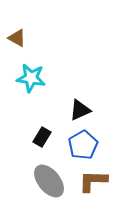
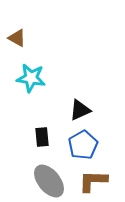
black rectangle: rotated 36 degrees counterclockwise
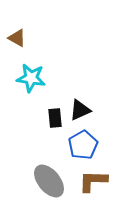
black rectangle: moved 13 px right, 19 px up
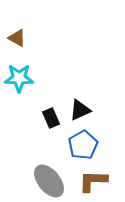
cyan star: moved 12 px left; rotated 8 degrees counterclockwise
black rectangle: moved 4 px left; rotated 18 degrees counterclockwise
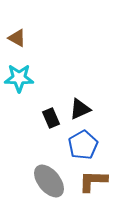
black triangle: moved 1 px up
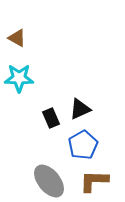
brown L-shape: moved 1 px right
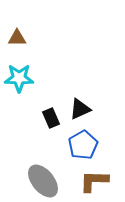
brown triangle: rotated 30 degrees counterclockwise
gray ellipse: moved 6 px left
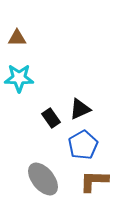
black rectangle: rotated 12 degrees counterclockwise
gray ellipse: moved 2 px up
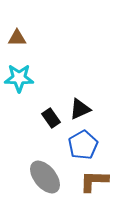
gray ellipse: moved 2 px right, 2 px up
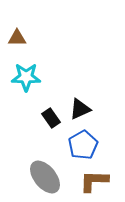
cyan star: moved 7 px right, 1 px up
